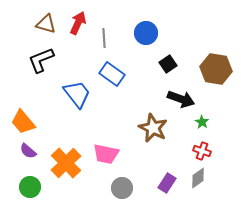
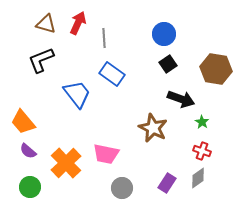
blue circle: moved 18 px right, 1 px down
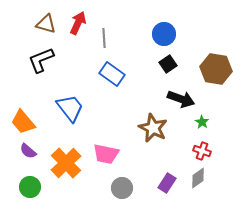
blue trapezoid: moved 7 px left, 14 px down
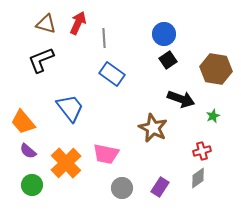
black square: moved 4 px up
green star: moved 11 px right, 6 px up; rotated 16 degrees clockwise
red cross: rotated 36 degrees counterclockwise
purple rectangle: moved 7 px left, 4 px down
green circle: moved 2 px right, 2 px up
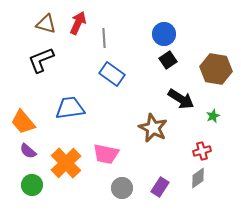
black arrow: rotated 12 degrees clockwise
blue trapezoid: rotated 60 degrees counterclockwise
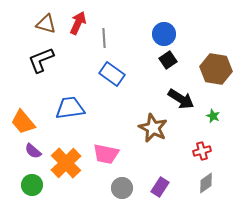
green star: rotated 24 degrees counterclockwise
purple semicircle: moved 5 px right
gray diamond: moved 8 px right, 5 px down
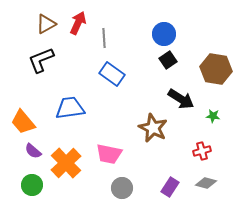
brown triangle: rotated 45 degrees counterclockwise
green star: rotated 16 degrees counterclockwise
pink trapezoid: moved 3 px right
gray diamond: rotated 50 degrees clockwise
purple rectangle: moved 10 px right
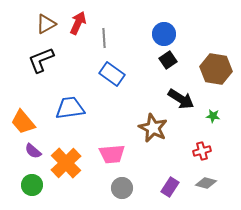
pink trapezoid: moved 3 px right; rotated 16 degrees counterclockwise
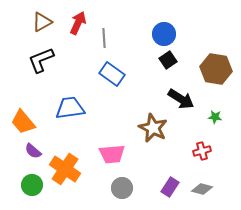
brown triangle: moved 4 px left, 2 px up
green star: moved 2 px right, 1 px down
orange cross: moved 1 px left, 6 px down; rotated 12 degrees counterclockwise
gray diamond: moved 4 px left, 6 px down
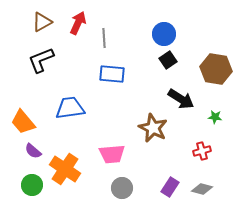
blue rectangle: rotated 30 degrees counterclockwise
